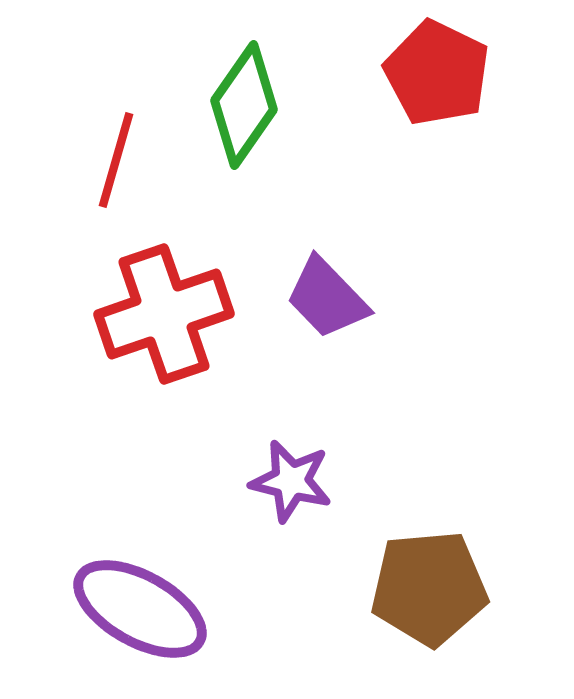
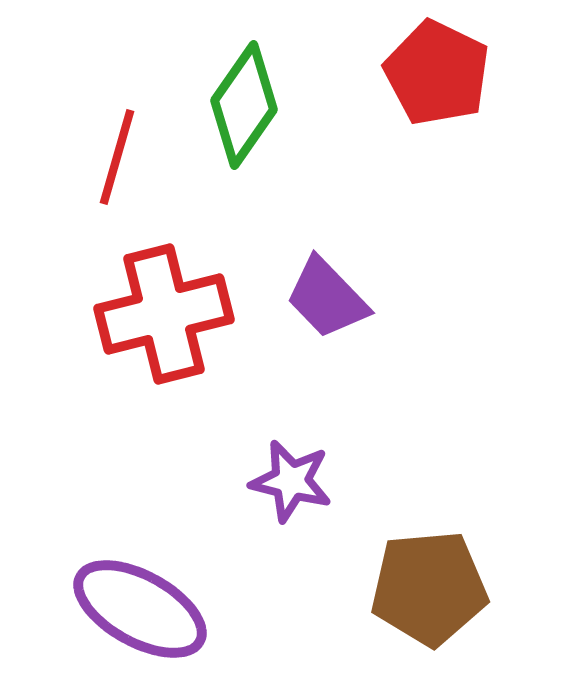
red line: moved 1 px right, 3 px up
red cross: rotated 5 degrees clockwise
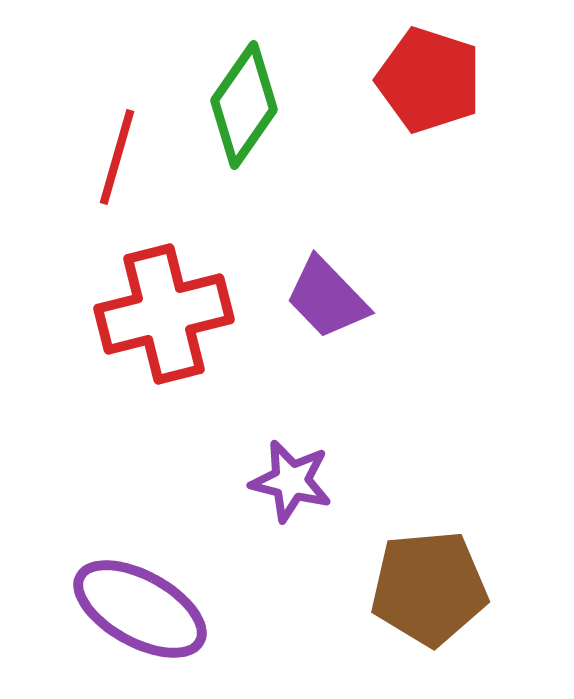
red pentagon: moved 8 px left, 7 px down; rotated 8 degrees counterclockwise
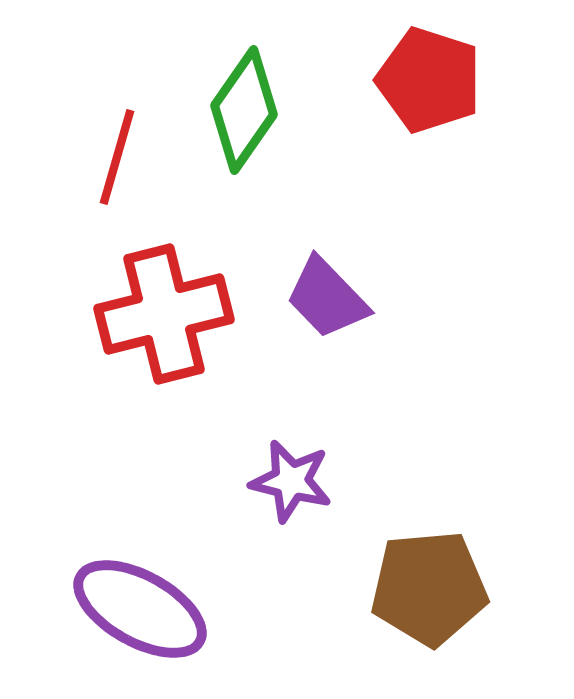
green diamond: moved 5 px down
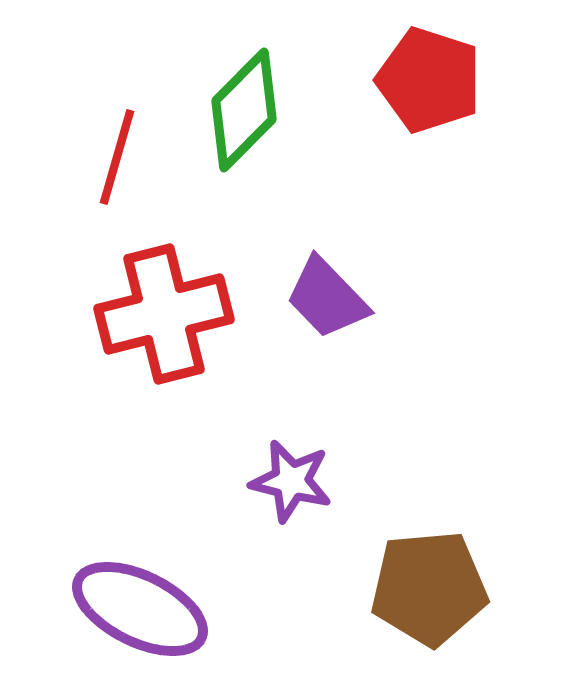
green diamond: rotated 10 degrees clockwise
purple ellipse: rotated 3 degrees counterclockwise
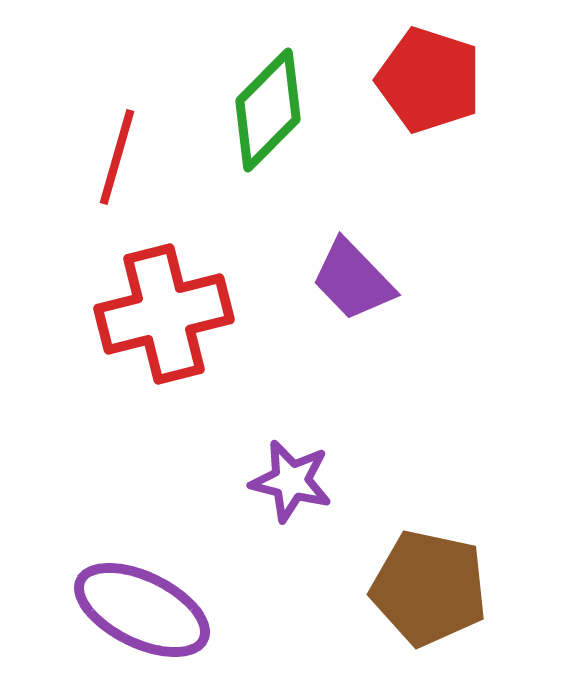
green diamond: moved 24 px right
purple trapezoid: moved 26 px right, 18 px up
brown pentagon: rotated 17 degrees clockwise
purple ellipse: moved 2 px right, 1 px down
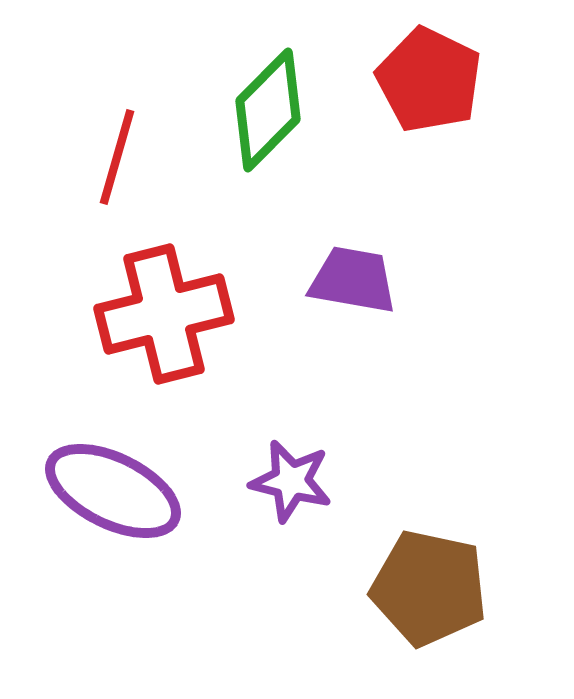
red pentagon: rotated 8 degrees clockwise
purple trapezoid: rotated 144 degrees clockwise
purple ellipse: moved 29 px left, 119 px up
